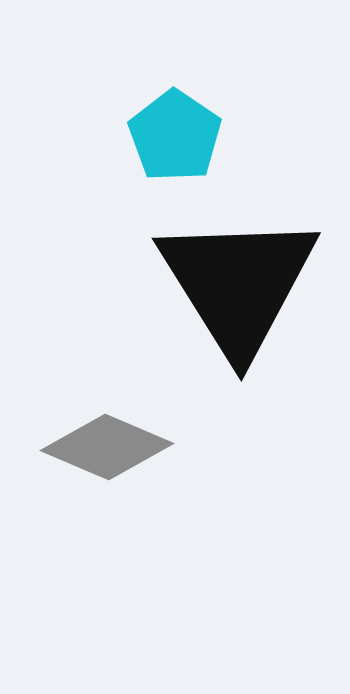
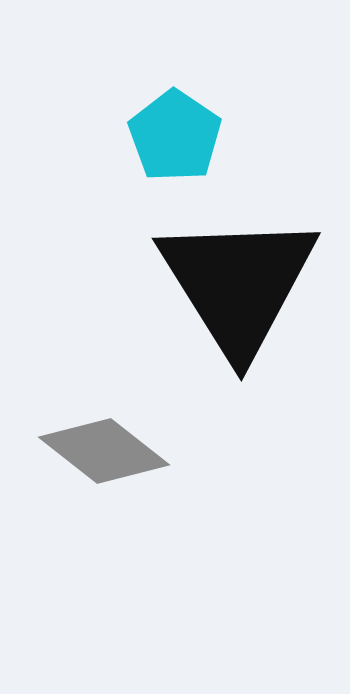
gray diamond: moved 3 px left, 4 px down; rotated 15 degrees clockwise
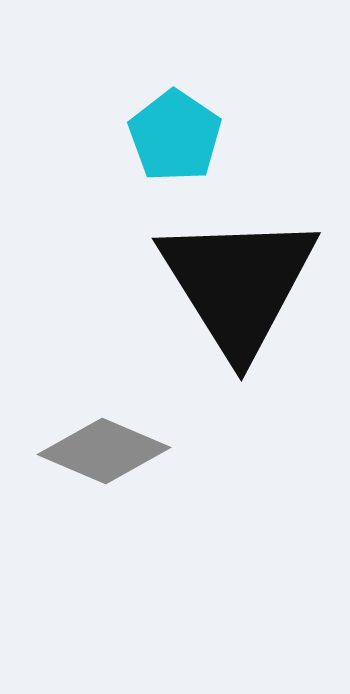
gray diamond: rotated 15 degrees counterclockwise
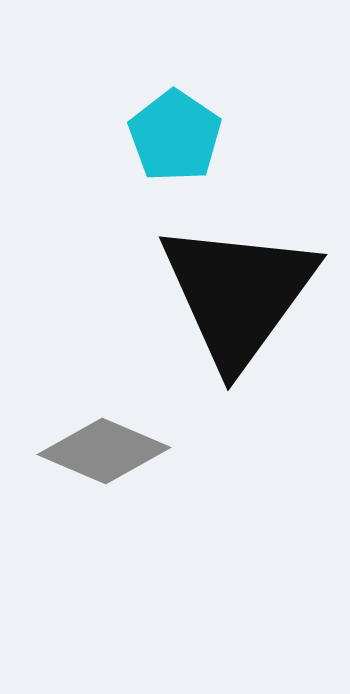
black triangle: moved 10 px down; rotated 8 degrees clockwise
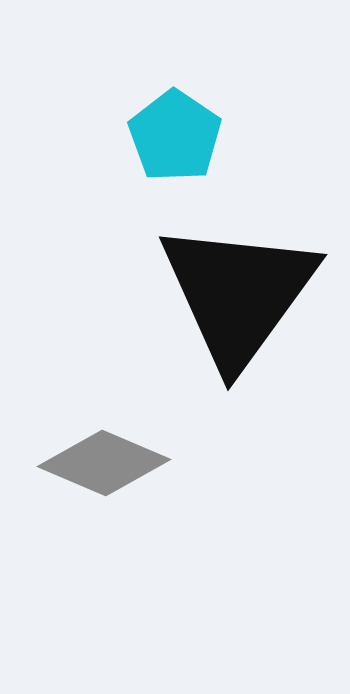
gray diamond: moved 12 px down
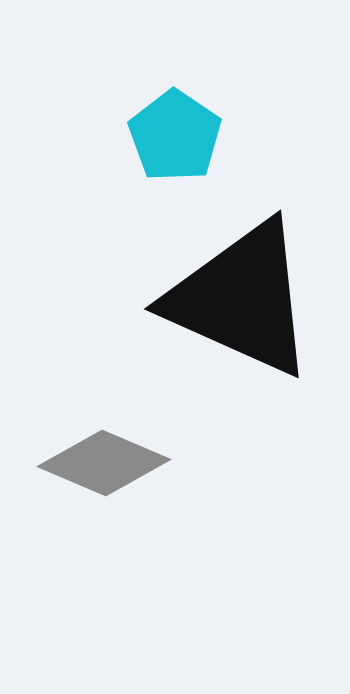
black triangle: moved 3 px right, 5 px down; rotated 42 degrees counterclockwise
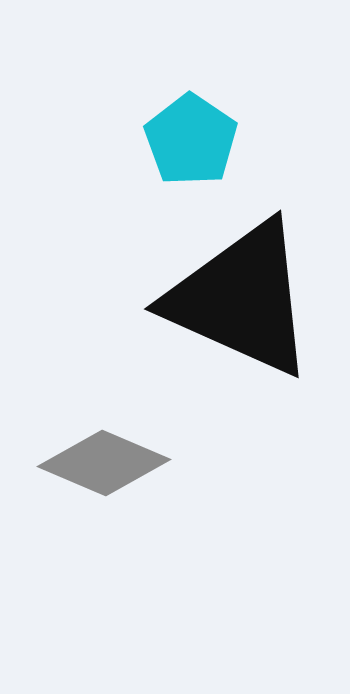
cyan pentagon: moved 16 px right, 4 px down
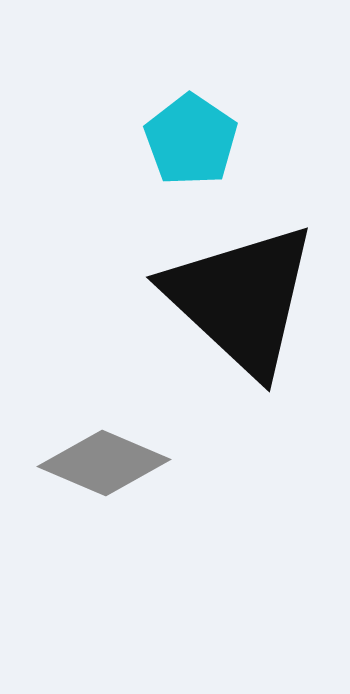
black triangle: rotated 19 degrees clockwise
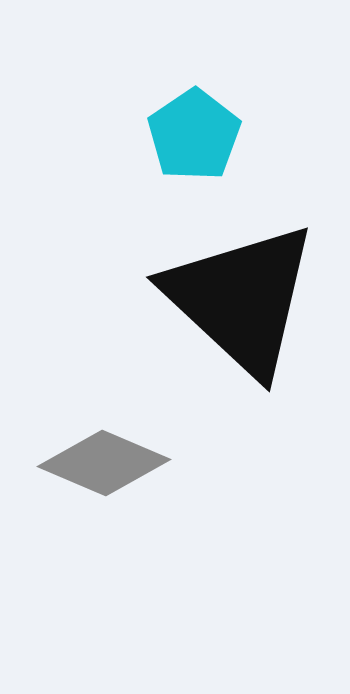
cyan pentagon: moved 3 px right, 5 px up; rotated 4 degrees clockwise
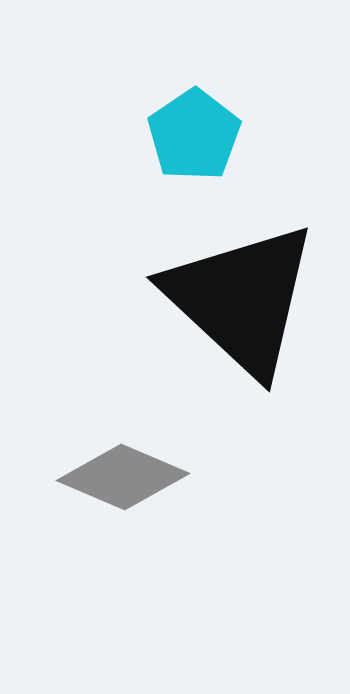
gray diamond: moved 19 px right, 14 px down
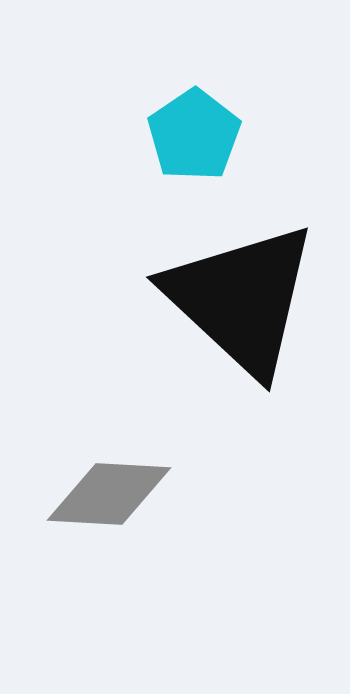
gray diamond: moved 14 px left, 17 px down; rotated 20 degrees counterclockwise
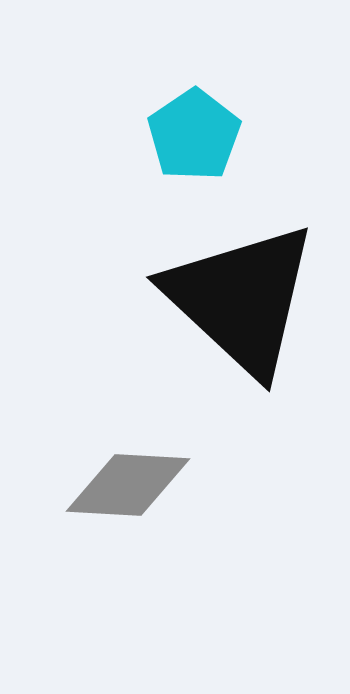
gray diamond: moved 19 px right, 9 px up
